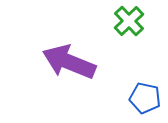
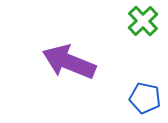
green cross: moved 14 px right
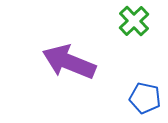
green cross: moved 9 px left
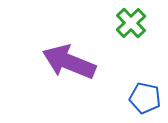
green cross: moved 3 px left, 2 px down
